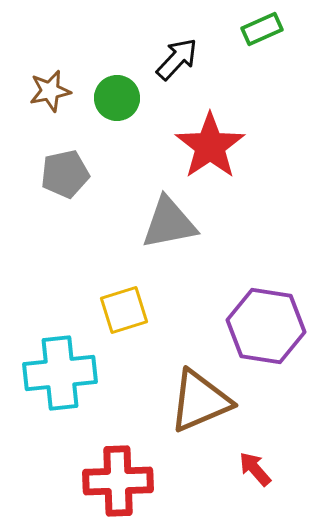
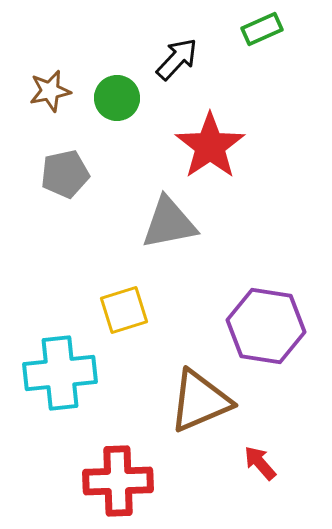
red arrow: moved 5 px right, 6 px up
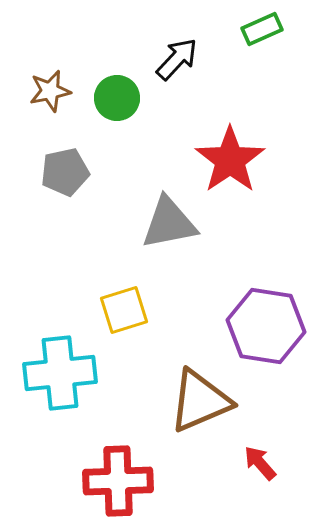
red star: moved 20 px right, 14 px down
gray pentagon: moved 2 px up
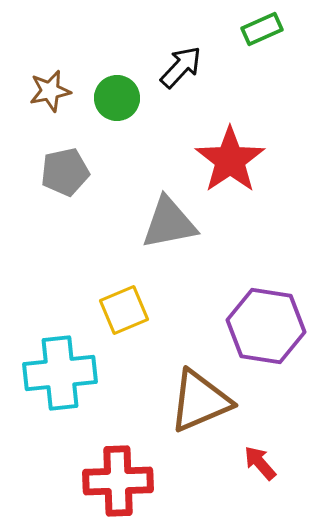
black arrow: moved 4 px right, 8 px down
yellow square: rotated 6 degrees counterclockwise
